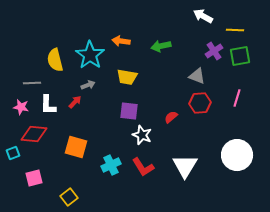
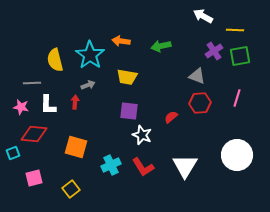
red arrow: rotated 40 degrees counterclockwise
yellow square: moved 2 px right, 8 px up
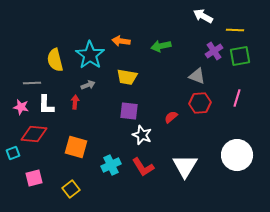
white L-shape: moved 2 px left
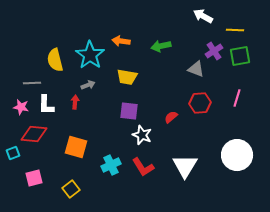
gray triangle: moved 1 px left, 7 px up
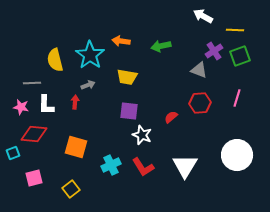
green square: rotated 10 degrees counterclockwise
gray triangle: moved 3 px right, 1 px down
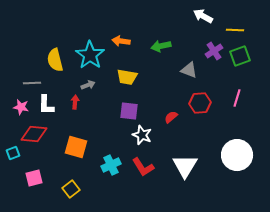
gray triangle: moved 10 px left
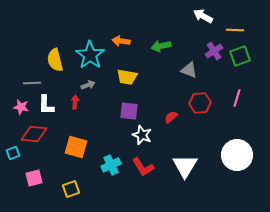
yellow square: rotated 18 degrees clockwise
